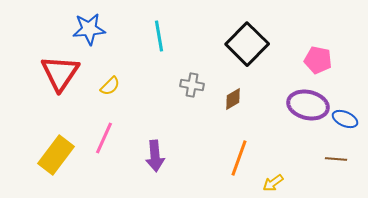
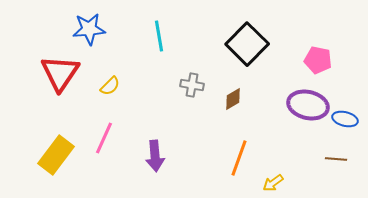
blue ellipse: rotated 10 degrees counterclockwise
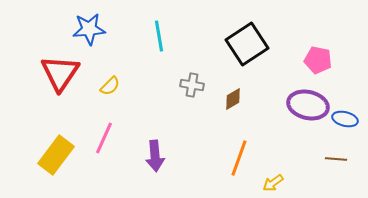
black square: rotated 12 degrees clockwise
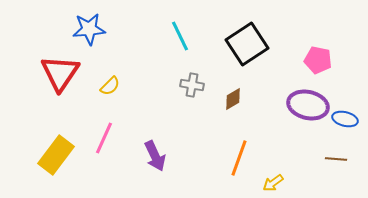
cyan line: moved 21 px right; rotated 16 degrees counterclockwise
purple arrow: rotated 20 degrees counterclockwise
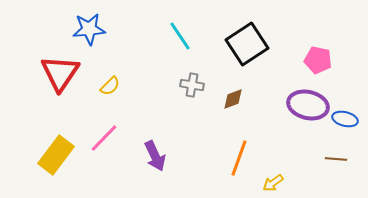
cyan line: rotated 8 degrees counterclockwise
brown diamond: rotated 10 degrees clockwise
pink line: rotated 20 degrees clockwise
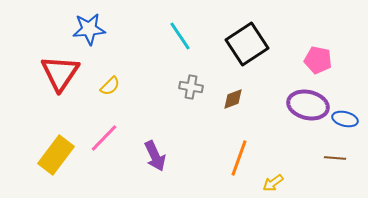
gray cross: moved 1 px left, 2 px down
brown line: moved 1 px left, 1 px up
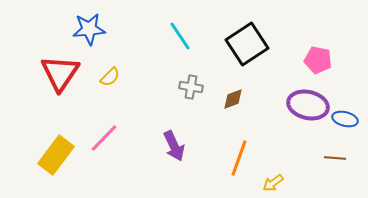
yellow semicircle: moved 9 px up
purple arrow: moved 19 px right, 10 px up
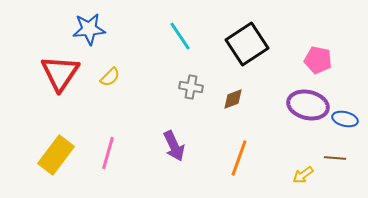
pink line: moved 4 px right, 15 px down; rotated 28 degrees counterclockwise
yellow arrow: moved 30 px right, 8 px up
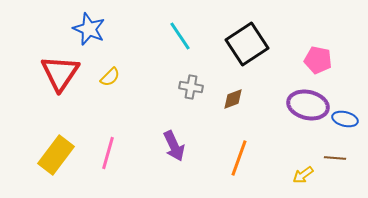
blue star: rotated 28 degrees clockwise
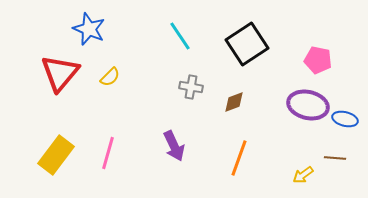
red triangle: rotated 6 degrees clockwise
brown diamond: moved 1 px right, 3 px down
